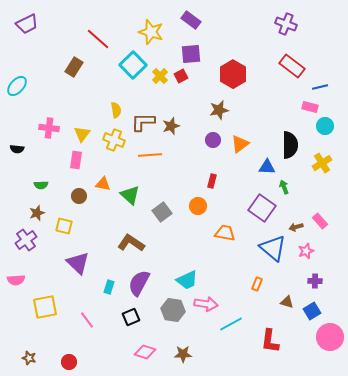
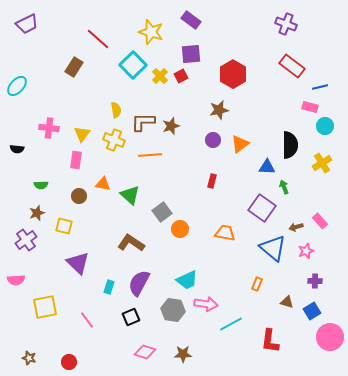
orange circle at (198, 206): moved 18 px left, 23 px down
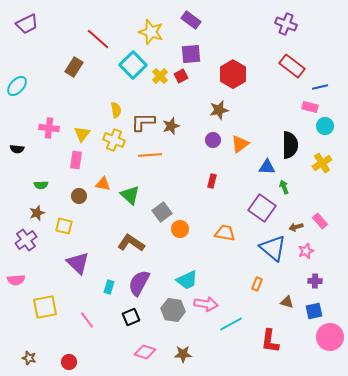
blue square at (312, 311): moved 2 px right; rotated 18 degrees clockwise
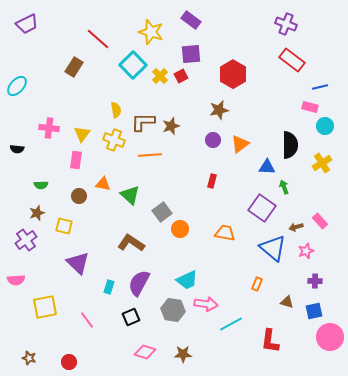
red rectangle at (292, 66): moved 6 px up
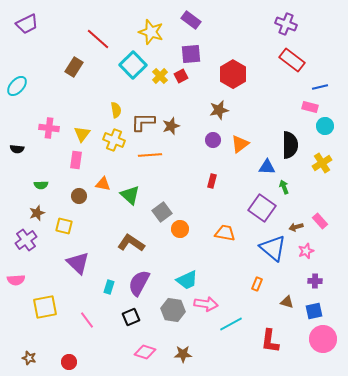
pink circle at (330, 337): moved 7 px left, 2 px down
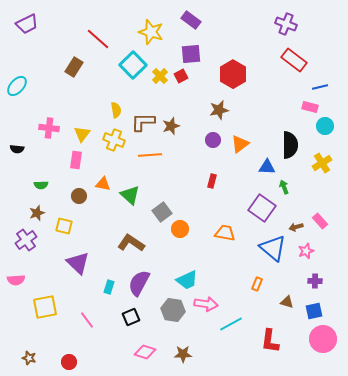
red rectangle at (292, 60): moved 2 px right
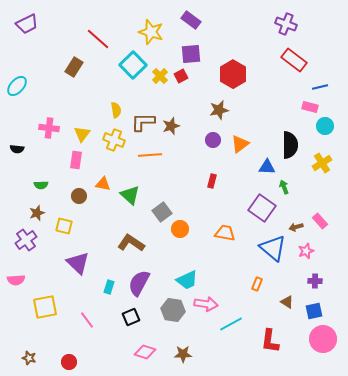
brown triangle at (287, 302): rotated 16 degrees clockwise
